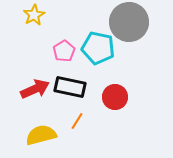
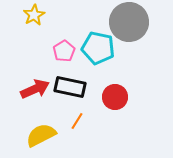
yellow semicircle: rotated 12 degrees counterclockwise
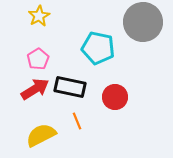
yellow star: moved 5 px right, 1 px down
gray circle: moved 14 px right
pink pentagon: moved 26 px left, 8 px down
red arrow: rotated 8 degrees counterclockwise
orange line: rotated 54 degrees counterclockwise
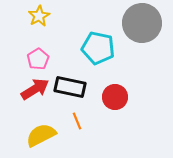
gray circle: moved 1 px left, 1 px down
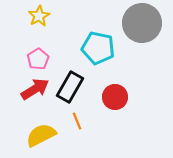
black rectangle: rotated 72 degrees counterclockwise
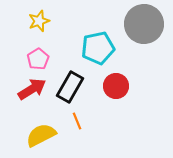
yellow star: moved 5 px down; rotated 10 degrees clockwise
gray circle: moved 2 px right, 1 px down
cyan pentagon: rotated 24 degrees counterclockwise
red arrow: moved 3 px left
red circle: moved 1 px right, 11 px up
